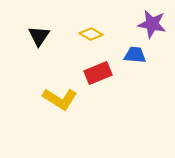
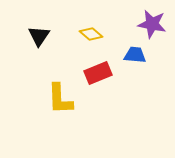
yellow diamond: rotated 10 degrees clockwise
yellow L-shape: rotated 56 degrees clockwise
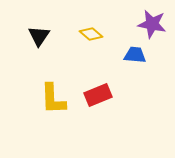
red rectangle: moved 22 px down
yellow L-shape: moved 7 px left
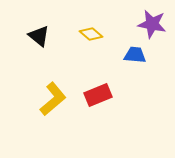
black triangle: rotated 25 degrees counterclockwise
yellow L-shape: rotated 128 degrees counterclockwise
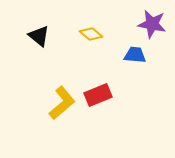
yellow L-shape: moved 9 px right, 4 px down
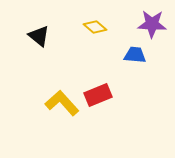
purple star: rotated 8 degrees counterclockwise
yellow diamond: moved 4 px right, 7 px up
yellow L-shape: rotated 92 degrees counterclockwise
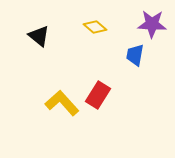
blue trapezoid: rotated 85 degrees counterclockwise
red rectangle: rotated 36 degrees counterclockwise
